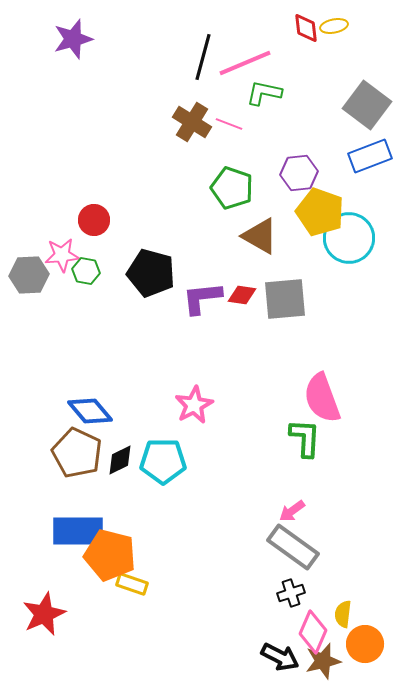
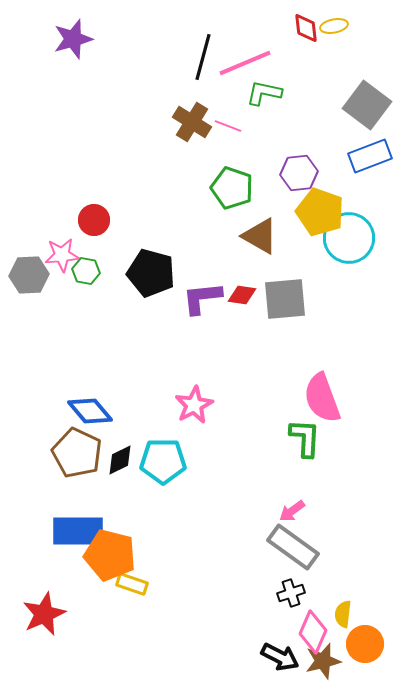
pink line at (229, 124): moved 1 px left, 2 px down
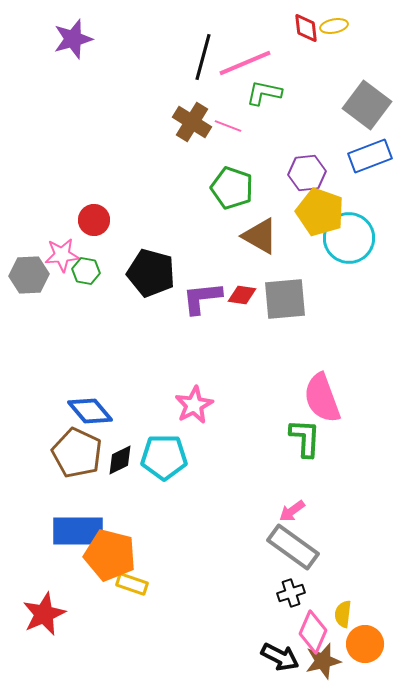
purple hexagon at (299, 173): moved 8 px right
cyan pentagon at (163, 461): moved 1 px right, 4 px up
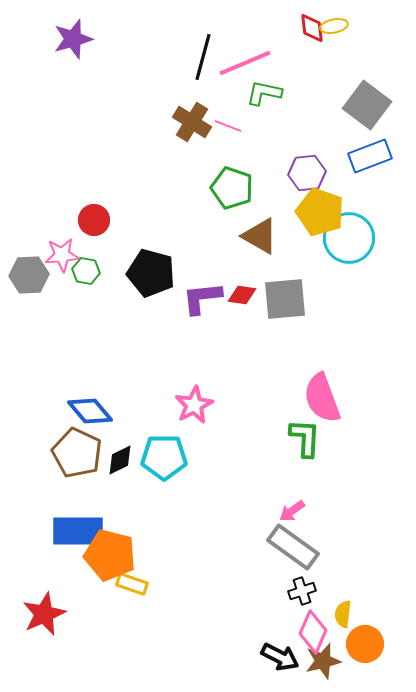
red diamond at (306, 28): moved 6 px right
black cross at (291, 593): moved 11 px right, 2 px up
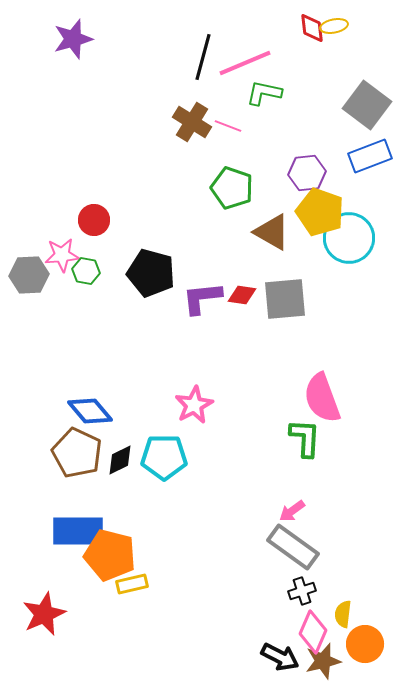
brown triangle at (260, 236): moved 12 px right, 4 px up
yellow rectangle at (132, 584): rotated 32 degrees counterclockwise
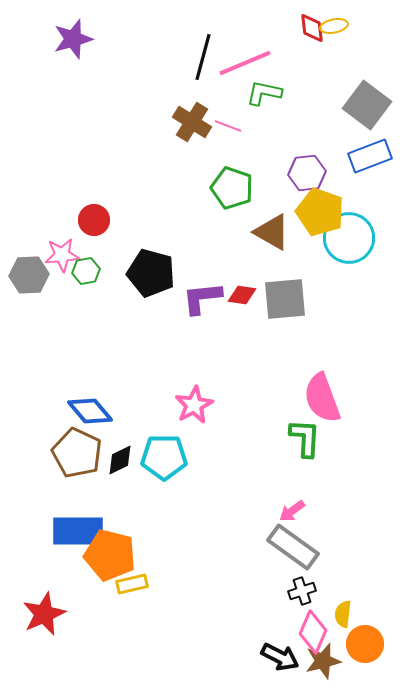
green hexagon at (86, 271): rotated 20 degrees counterclockwise
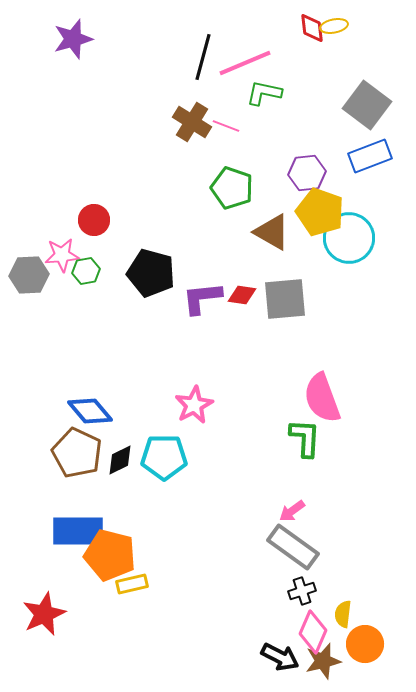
pink line at (228, 126): moved 2 px left
